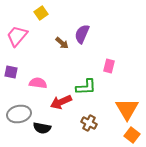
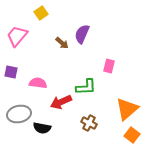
orange triangle: rotated 20 degrees clockwise
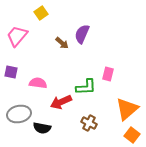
pink rectangle: moved 1 px left, 8 px down
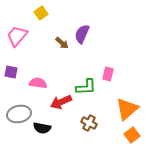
orange square: rotated 14 degrees clockwise
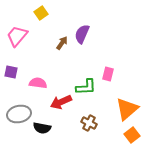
brown arrow: rotated 96 degrees counterclockwise
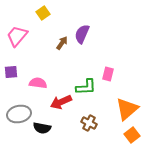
yellow square: moved 2 px right
purple square: rotated 16 degrees counterclockwise
